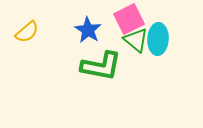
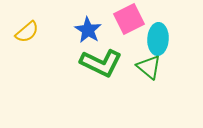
green triangle: moved 13 px right, 27 px down
green L-shape: moved 3 px up; rotated 15 degrees clockwise
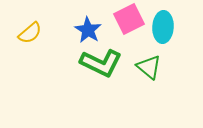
yellow semicircle: moved 3 px right, 1 px down
cyan ellipse: moved 5 px right, 12 px up
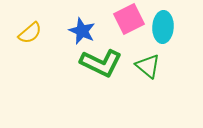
blue star: moved 6 px left, 1 px down; rotated 8 degrees counterclockwise
green triangle: moved 1 px left, 1 px up
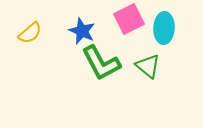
cyan ellipse: moved 1 px right, 1 px down
green L-shape: rotated 36 degrees clockwise
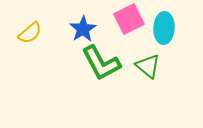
blue star: moved 1 px right, 2 px up; rotated 16 degrees clockwise
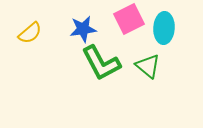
blue star: rotated 24 degrees clockwise
